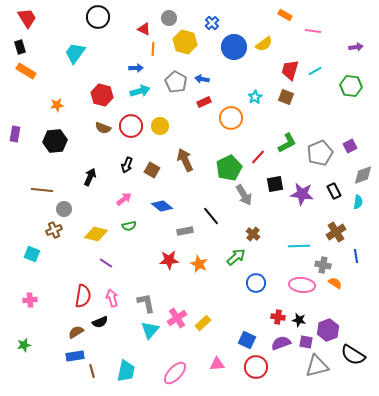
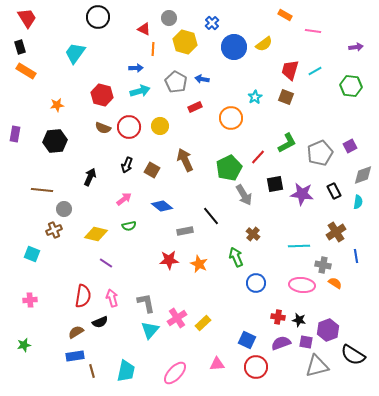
red rectangle at (204, 102): moved 9 px left, 5 px down
red circle at (131, 126): moved 2 px left, 1 px down
green arrow at (236, 257): rotated 72 degrees counterclockwise
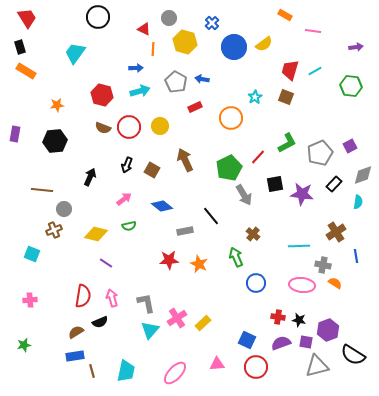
black rectangle at (334, 191): moved 7 px up; rotated 70 degrees clockwise
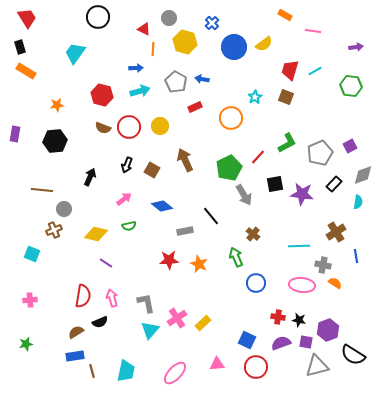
green star at (24, 345): moved 2 px right, 1 px up
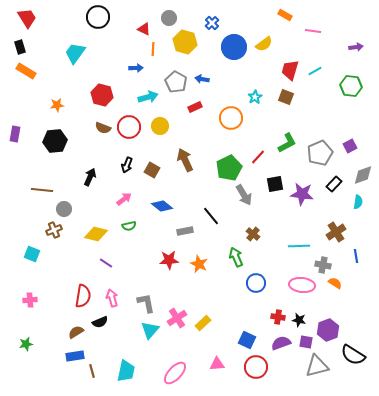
cyan arrow at (140, 91): moved 8 px right, 6 px down
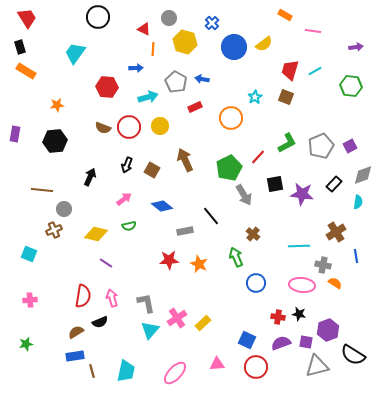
red hexagon at (102, 95): moved 5 px right, 8 px up; rotated 10 degrees counterclockwise
gray pentagon at (320, 153): moved 1 px right, 7 px up
cyan square at (32, 254): moved 3 px left
black star at (299, 320): moved 6 px up
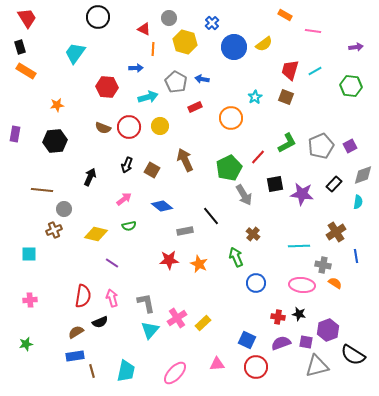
cyan square at (29, 254): rotated 21 degrees counterclockwise
purple line at (106, 263): moved 6 px right
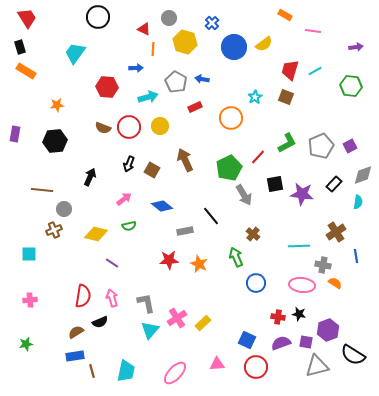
black arrow at (127, 165): moved 2 px right, 1 px up
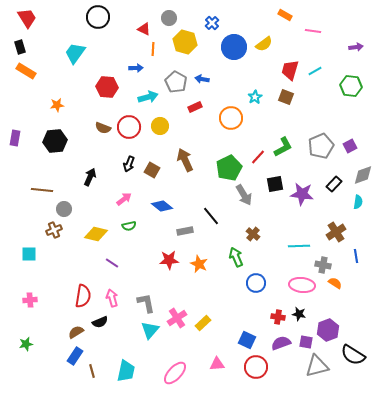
purple rectangle at (15, 134): moved 4 px down
green L-shape at (287, 143): moved 4 px left, 4 px down
blue rectangle at (75, 356): rotated 48 degrees counterclockwise
